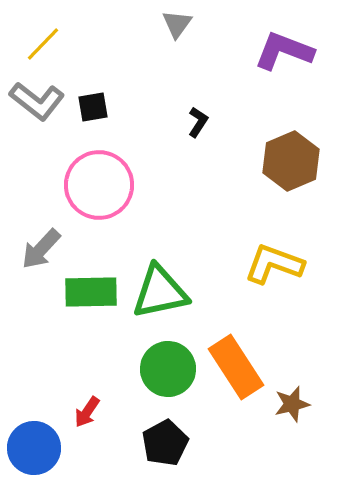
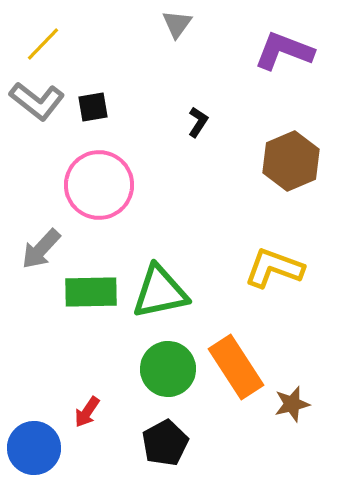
yellow L-shape: moved 4 px down
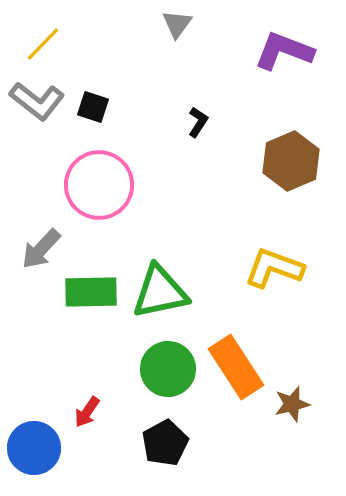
black square: rotated 28 degrees clockwise
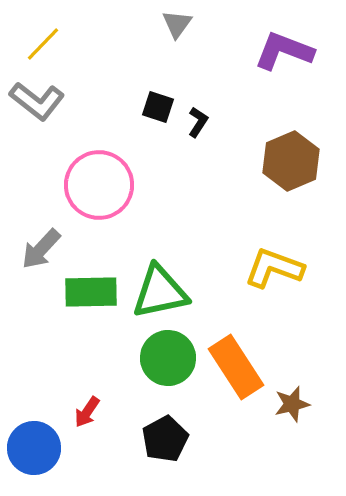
black square: moved 65 px right
green circle: moved 11 px up
black pentagon: moved 4 px up
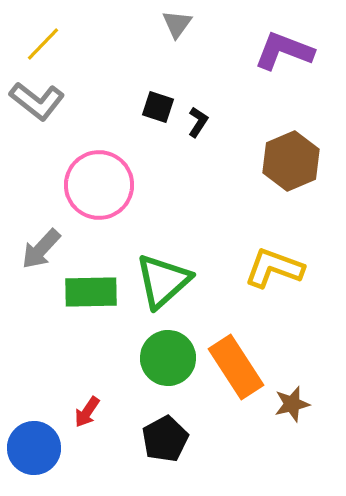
green triangle: moved 3 px right, 11 px up; rotated 30 degrees counterclockwise
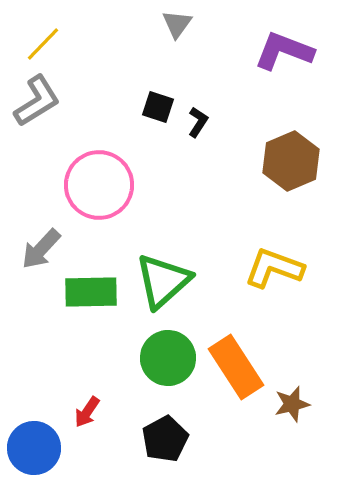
gray L-shape: rotated 70 degrees counterclockwise
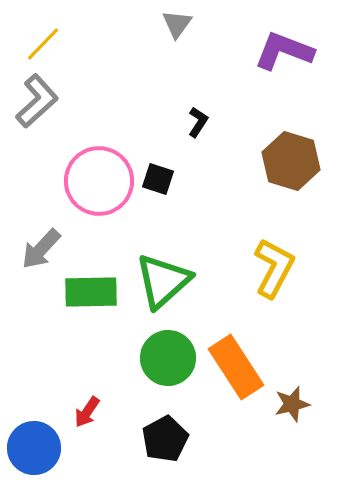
gray L-shape: rotated 10 degrees counterclockwise
black square: moved 72 px down
brown hexagon: rotated 20 degrees counterclockwise
pink circle: moved 4 px up
yellow L-shape: rotated 98 degrees clockwise
